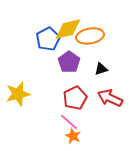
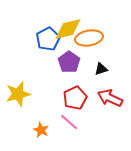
orange ellipse: moved 1 px left, 2 px down
orange star: moved 32 px left, 6 px up
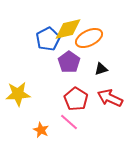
orange ellipse: rotated 16 degrees counterclockwise
yellow star: rotated 10 degrees clockwise
red pentagon: moved 1 px right, 1 px down; rotated 15 degrees counterclockwise
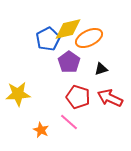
red pentagon: moved 2 px right, 2 px up; rotated 15 degrees counterclockwise
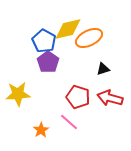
blue pentagon: moved 4 px left, 2 px down; rotated 15 degrees counterclockwise
purple pentagon: moved 21 px left
black triangle: moved 2 px right
red arrow: rotated 10 degrees counterclockwise
orange star: rotated 14 degrees clockwise
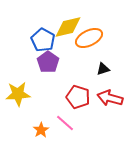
yellow diamond: moved 2 px up
blue pentagon: moved 1 px left, 1 px up
pink line: moved 4 px left, 1 px down
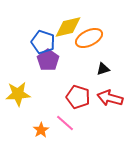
blue pentagon: moved 2 px down; rotated 10 degrees counterclockwise
purple pentagon: moved 2 px up
